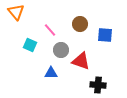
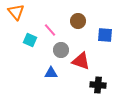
brown circle: moved 2 px left, 3 px up
cyan square: moved 5 px up
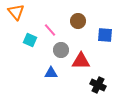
red triangle: rotated 18 degrees counterclockwise
black cross: rotated 21 degrees clockwise
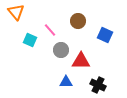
blue square: rotated 21 degrees clockwise
blue triangle: moved 15 px right, 9 px down
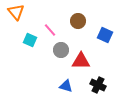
blue triangle: moved 4 px down; rotated 16 degrees clockwise
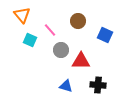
orange triangle: moved 6 px right, 3 px down
black cross: rotated 21 degrees counterclockwise
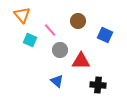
gray circle: moved 1 px left
blue triangle: moved 9 px left, 5 px up; rotated 24 degrees clockwise
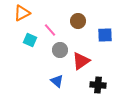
orange triangle: moved 2 px up; rotated 42 degrees clockwise
blue square: rotated 28 degrees counterclockwise
red triangle: rotated 36 degrees counterclockwise
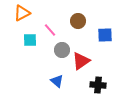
cyan square: rotated 24 degrees counterclockwise
gray circle: moved 2 px right
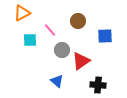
blue square: moved 1 px down
